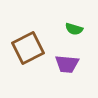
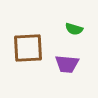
brown square: rotated 24 degrees clockwise
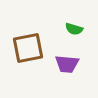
brown square: rotated 8 degrees counterclockwise
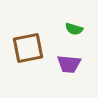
purple trapezoid: moved 2 px right
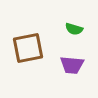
purple trapezoid: moved 3 px right, 1 px down
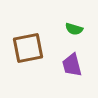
purple trapezoid: rotated 70 degrees clockwise
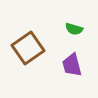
brown square: rotated 24 degrees counterclockwise
